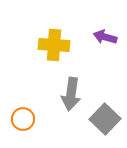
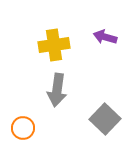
yellow cross: rotated 12 degrees counterclockwise
gray arrow: moved 14 px left, 4 px up
orange circle: moved 9 px down
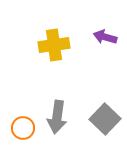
gray arrow: moved 27 px down
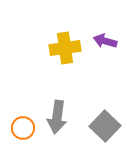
purple arrow: moved 4 px down
yellow cross: moved 11 px right, 3 px down
gray square: moved 7 px down
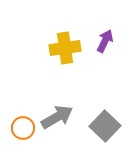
purple arrow: rotated 100 degrees clockwise
gray arrow: rotated 128 degrees counterclockwise
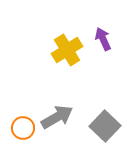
purple arrow: moved 2 px left, 2 px up; rotated 50 degrees counterclockwise
yellow cross: moved 2 px right, 2 px down; rotated 24 degrees counterclockwise
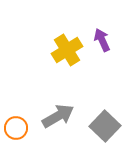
purple arrow: moved 1 px left, 1 px down
gray arrow: moved 1 px right, 1 px up
orange circle: moved 7 px left
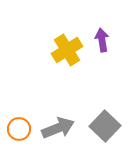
purple arrow: rotated 15 degrees clockwise
gray arrow: moved 12 px down; rotated 8 degrees clockwise
orange circle: moved 3 px right, 1 px down
